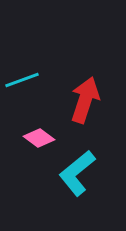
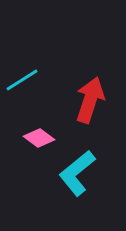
cyan line: rotated 12 degrees counterclockwise
red arrow: moved 5 px right
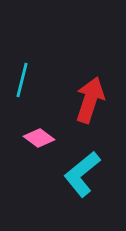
cyan line: rotated 44 degrees counterclockwise
cyan L-shape: moved 5 px right, 1 px down
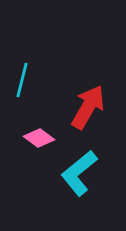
red arrow: moved 2 px left, 7 px down; rotated 12 degrees clockwise
cyan L-shape: moved 3 px left, 1 px up
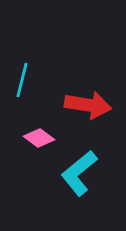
red arrow: moved 2 px up; rotated 69 degrees clockwise
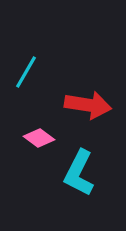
cyan line: moved 4 px right, 8 px up; rotated 16 degrees clockwise
cyan L-shape: rotated 24 degrees counterclockwise
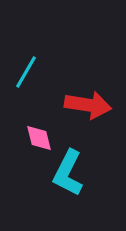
pink diamond: rotated 40 degrees clockwise
cyan L-shape: moved 11 px left
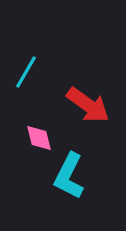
red arrow: rotated 27 degrees clockwise
cyan L-shape: moved 1 px right, 3 px down
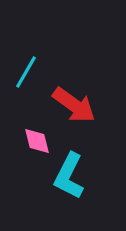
red arrow: moved 14 px left
pink diamond: moved 2 px left, 3 px down
